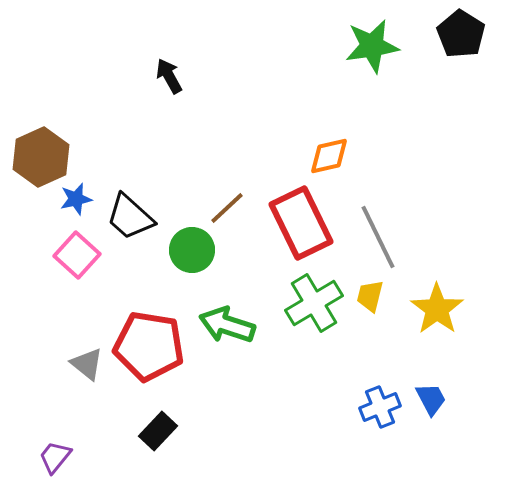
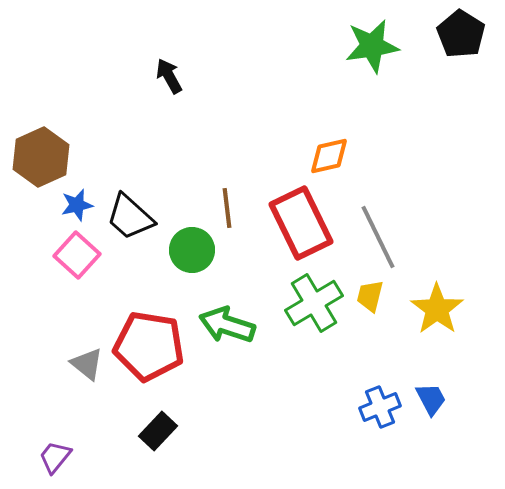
blue star: moved 1 px right, 6 px down
brown line: rotated 54 degrees counterclockwise
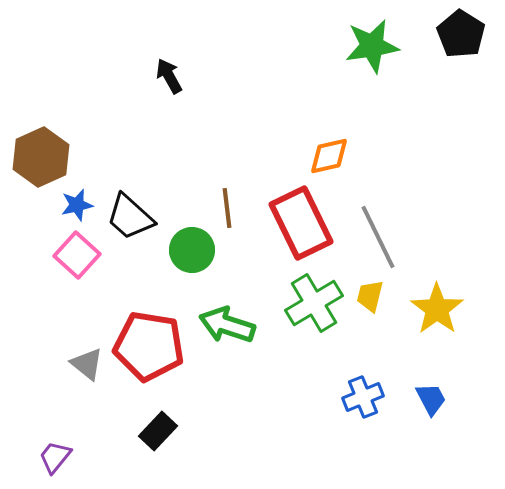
blue cross: moved 17 px left, 10 px up
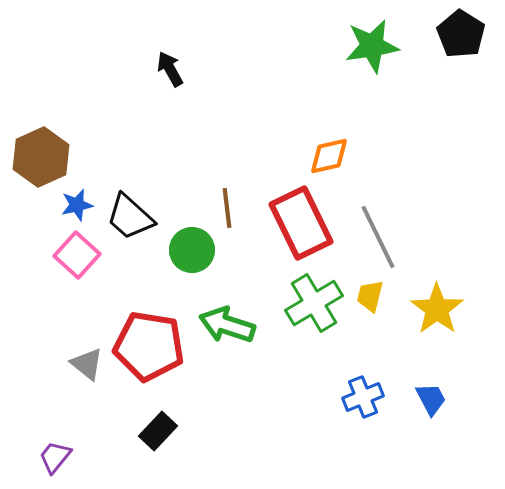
black arrow: moved 1 px right, 7 px up
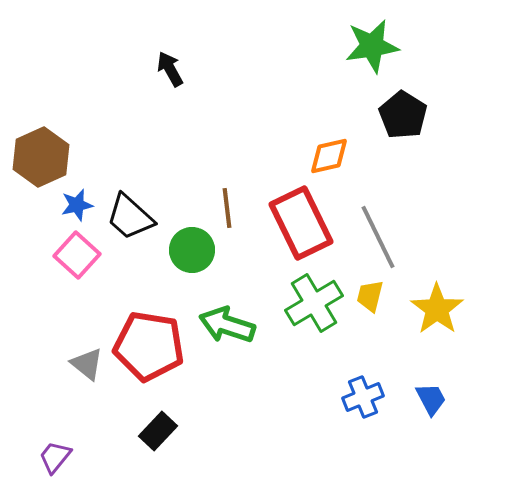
black pentagon: moved 58 px left, 81 px down
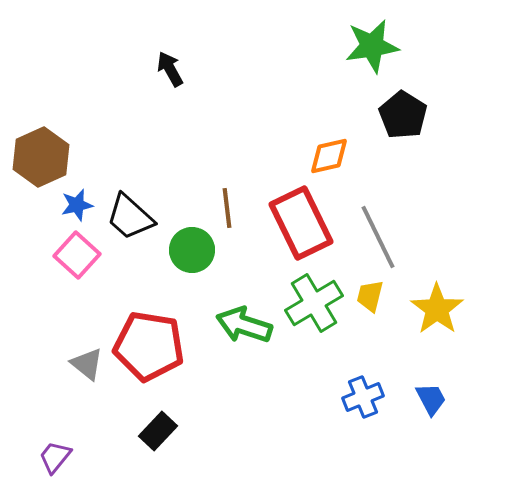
green arrow: moved 17 px right
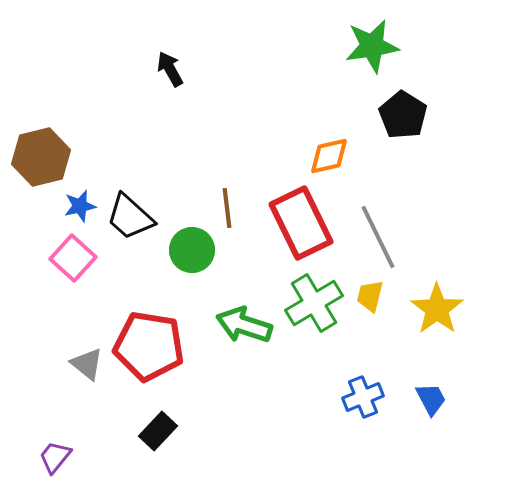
brown hexagon: rotated 10 degrees clockwise
blue star: moved 3 px right, 1 px down
pink square: moved 4 px left, 3 px down
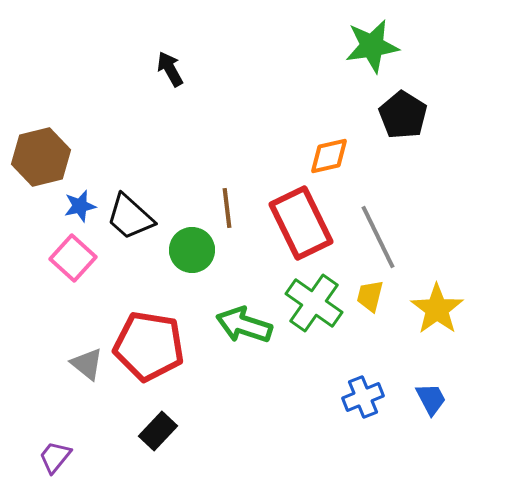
green cross: rotated 24 degrees counterclockwise
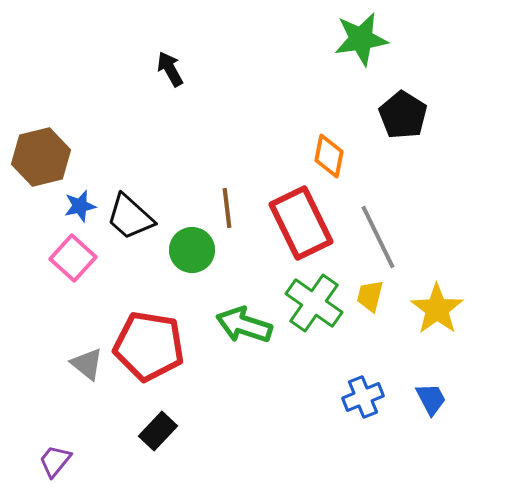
green star: moved 11 px left, 7 px up
orange diamond: rotated 66 degrees counterclockwise
purple trapezoid: moved 4 px down
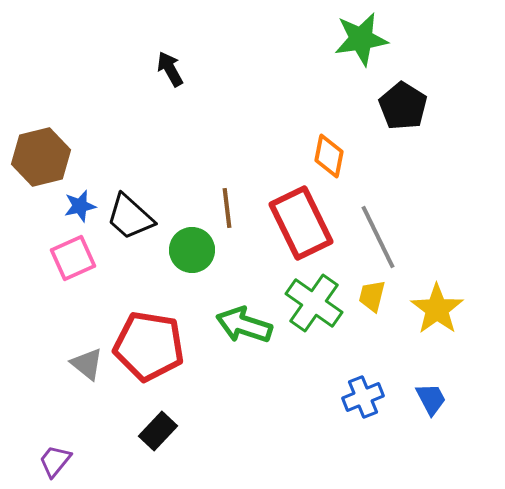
black pentagon: moved 9 px up
pink square: rotated 24 degrees clockwise
yellow trapezoid: moved 2 px right
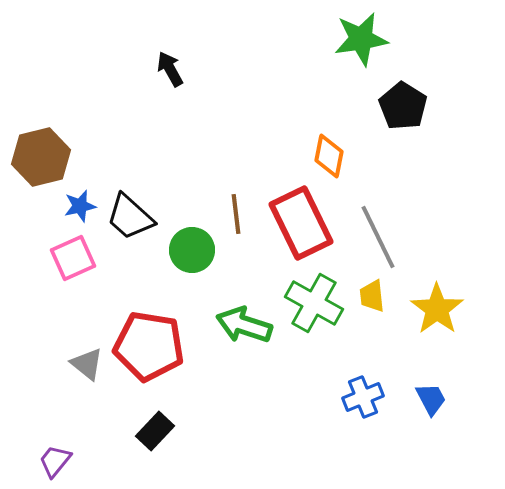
brown line: moved 9 px right, 6 px down
yellow trapezoid: rotated 20 degrees counterclockwise
green cross: rotated 6 degrees counterclockwise
black rectangle: moved 3 px left
